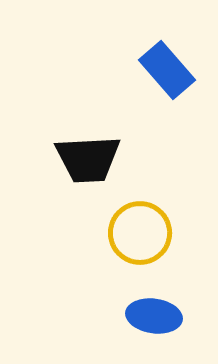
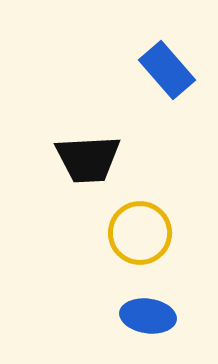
blue ellipse: moved 6 px left
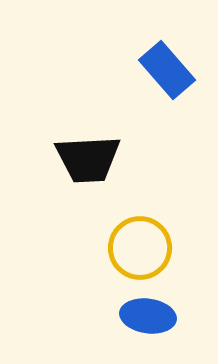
yellow circle: moved 15 px down
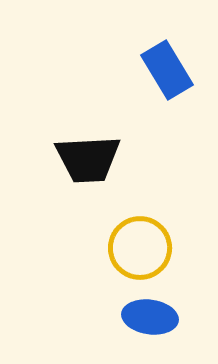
blue rectangle: rotated 10 degrees clockwise
blue ellipse: moved 2 px right, 1 px down
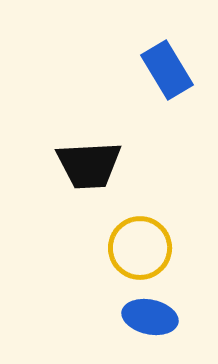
black trapezoid: moved 1 px right, 6 px down
blue ellipse: rotated 4 degrees clockwise
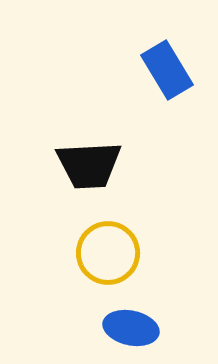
yellow circle: moved 32 px left, 5 px down
blue ellipse: moved 19 px left, 11 px down
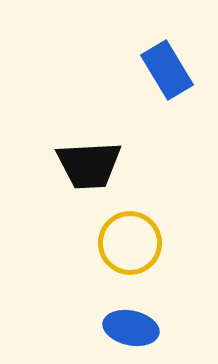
yellow circle: moved 22 px right, 10 px up
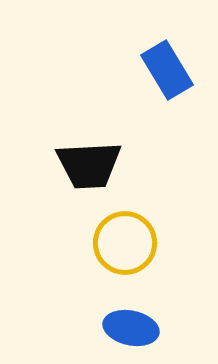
yellow circle: moved 5 px left
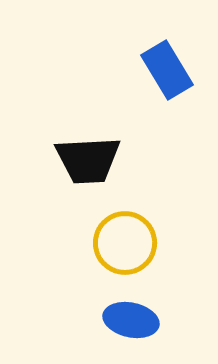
black trapezoid: moved 1 px left, 5 px up
blue ellipse: moved 8 px up
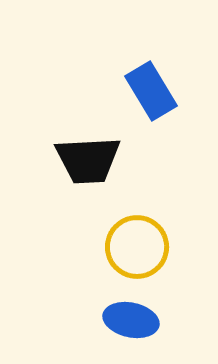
blue rectangle: moved 16 px left, 21 px down
yellow circle: moved 12 px right, 4 px down
